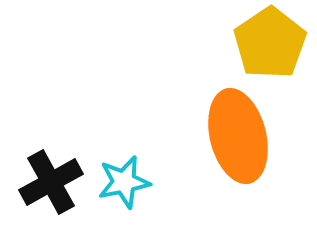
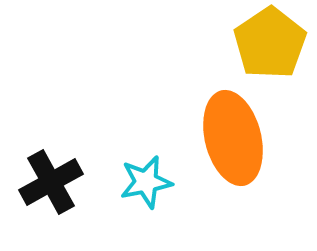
orange ellipse: moved 5 px left, 2 px down
cyan star: moved 22 px right
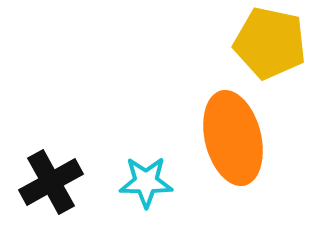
yellow pentagon: rotated 26 degrees counterclockwise
cyan star: rotated 12 degrees clockwise
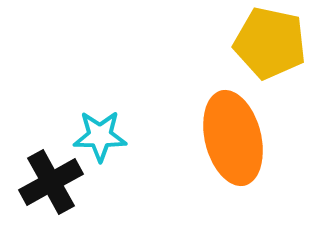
cyan star: moved 46 px left, 46 px up
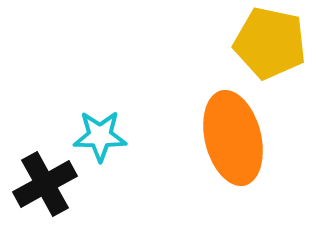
black cross: moved 6 px left, 2 px down
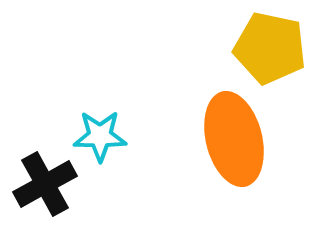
yellow pentagon: moved 5 px down
orange ellipse: moved 1 px right, 1 px down
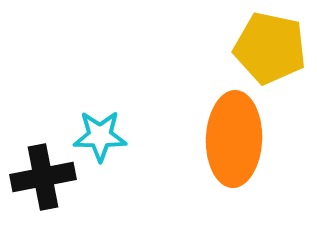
orange ellipse: rotated 16 degrees clockwise
black cross: moved 2 px left, 7 px up; rotated 18 degrees clockwise
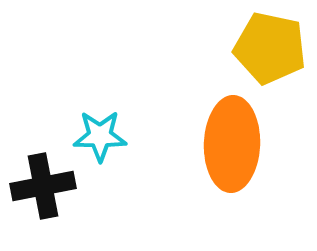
orange ellipse: moved 2 px left, 5 px down
black cross: moved 9 px down
